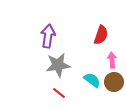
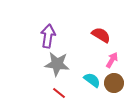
red semicircle: rotated 78 degrees counterclockwise
pink arrow: rotated 35 degrees clockwise
gray star: moved 1 px left, 1 px up; rotated 15 degrees clockwise
brown circle: moved 1 px down
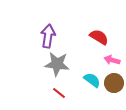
red semicircle: moved 2 px left, 2 px down
pink arrow: rotated 105 degrees counterclockwise
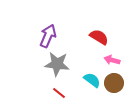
purple arrow: rotated 15 degrees clockwise
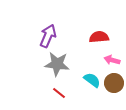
red semicircle: rotated 36 degrees counterclockwise
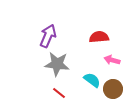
brown circle: moved 1 px left, 6 px down
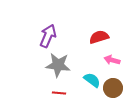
red semicircle: rotated 12 degrees counterclockwise
gray star: moved 1 px right, 1 px down
brown circle: moved 1 px up
red line: rotated 32 degrees counterclockwise
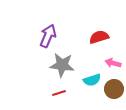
pink arrow: moved 1 px right, 3 px down
gray star: moved 4 px right
cyan semicircle: rotated 126 degrees clockwise
brown circle: moved 1 px right, 1 px down
red line: rotated 24 degrees counterclockwise
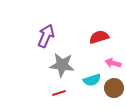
purple arrow: moved 2 px left
brown circle: moved 1 px up
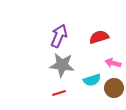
purple arrow: moved 13 px right
